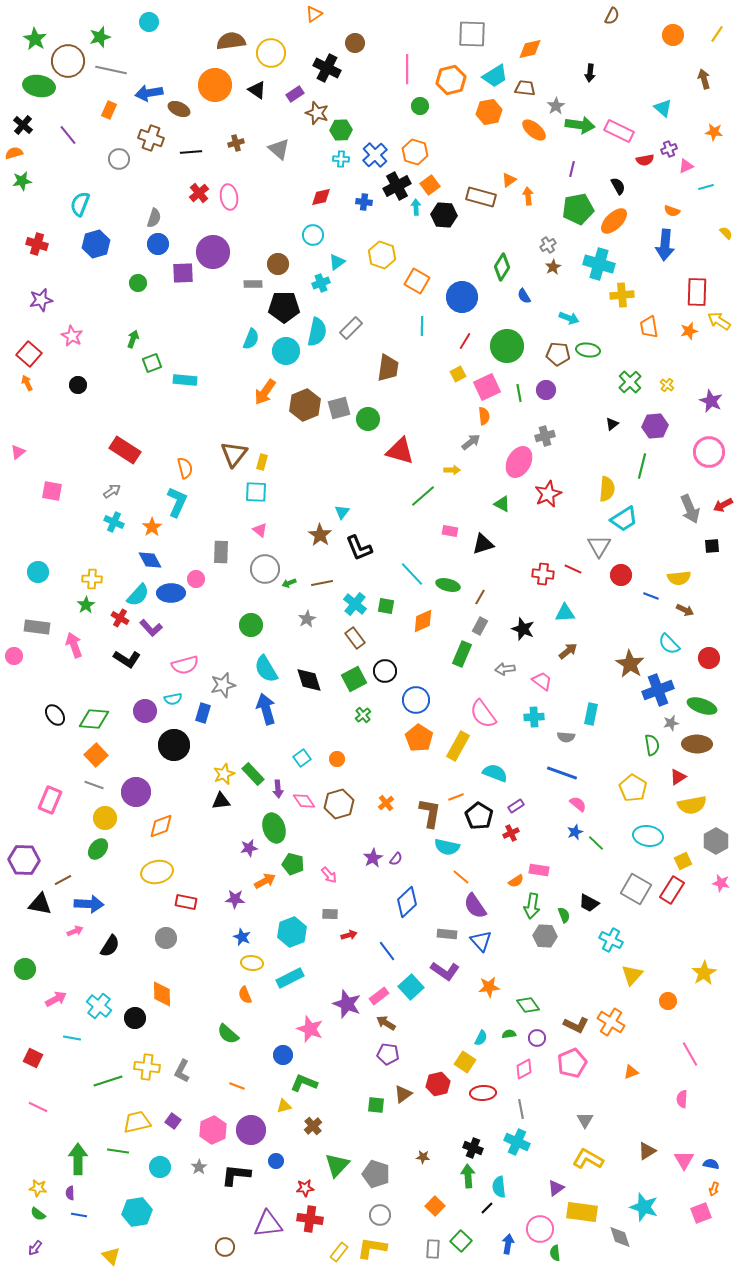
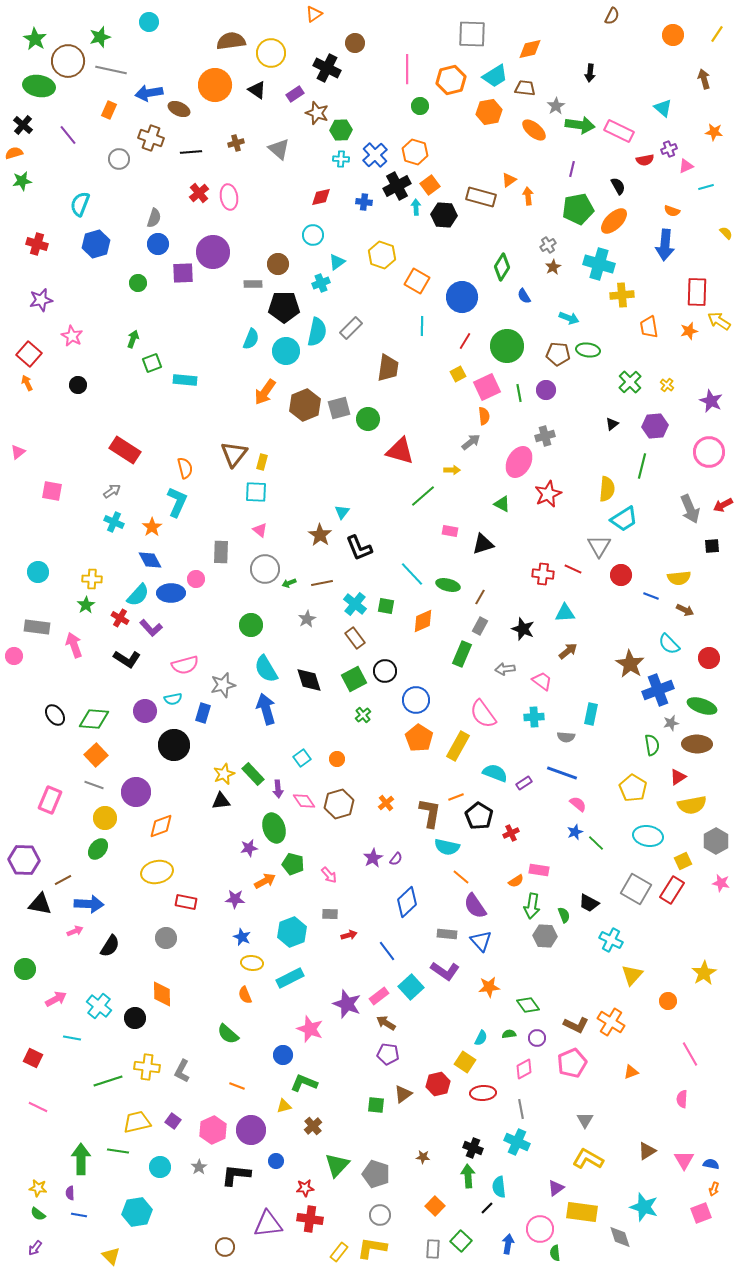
purple rectangle at (516, 806): moved 8 px right, 23 px up
green arrow at (78, 1159): moved 3 px right
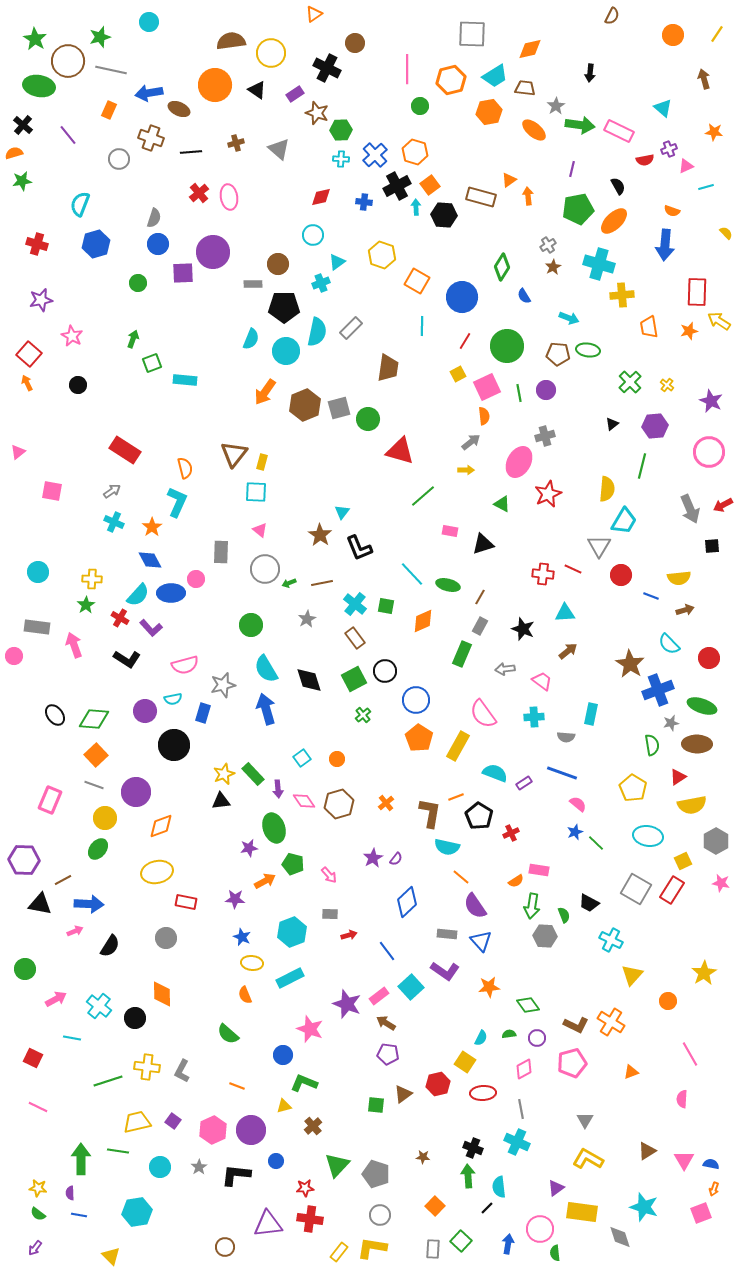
yellow arrow at (452, 470): moved 14 px right
cyan trapezoid at (624, 519): moved 2 px down; rotated 28 degrees counterclockwise
brown arrow at (685, 610): rotated 42 degrees counterclockwise
pink pentagon at (572, 1063): rotated 8 degrees clockwise
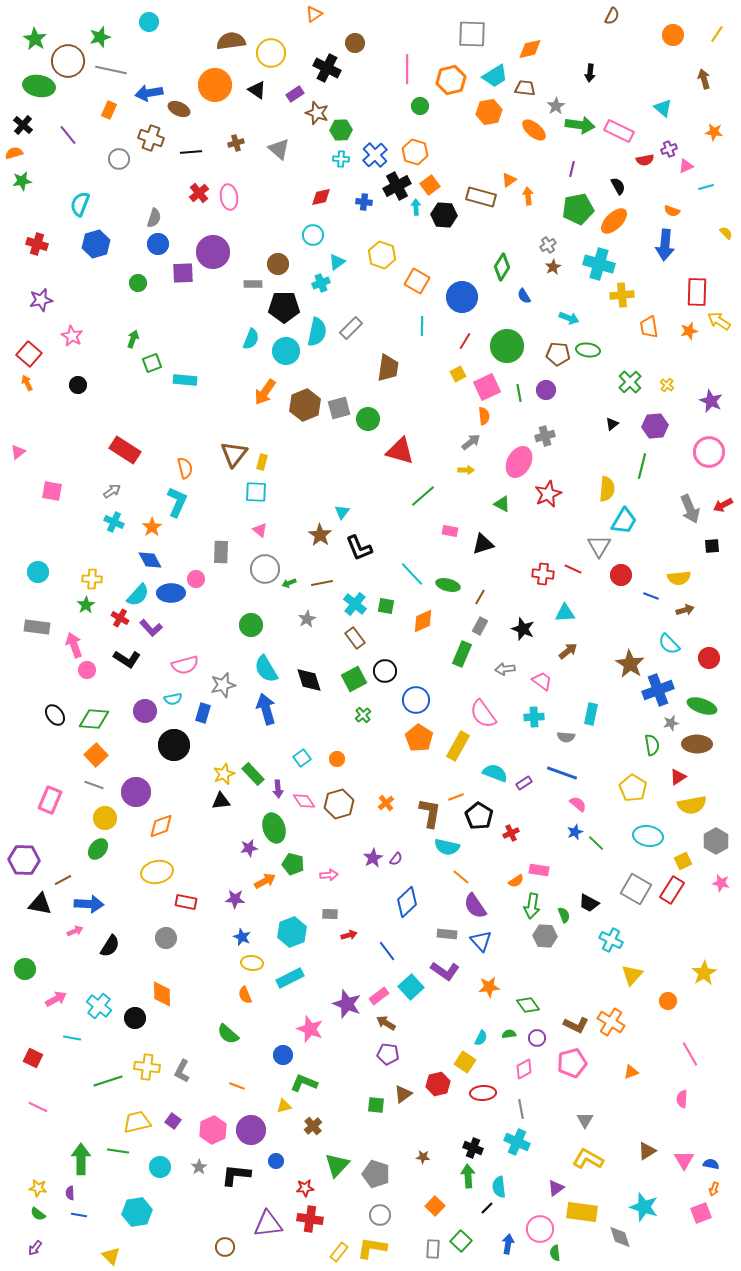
pink circle at (14, 656): moved 73 px right, 14 px down
pink arrow at (329, 875): rotated 54 degrees counterclockwise
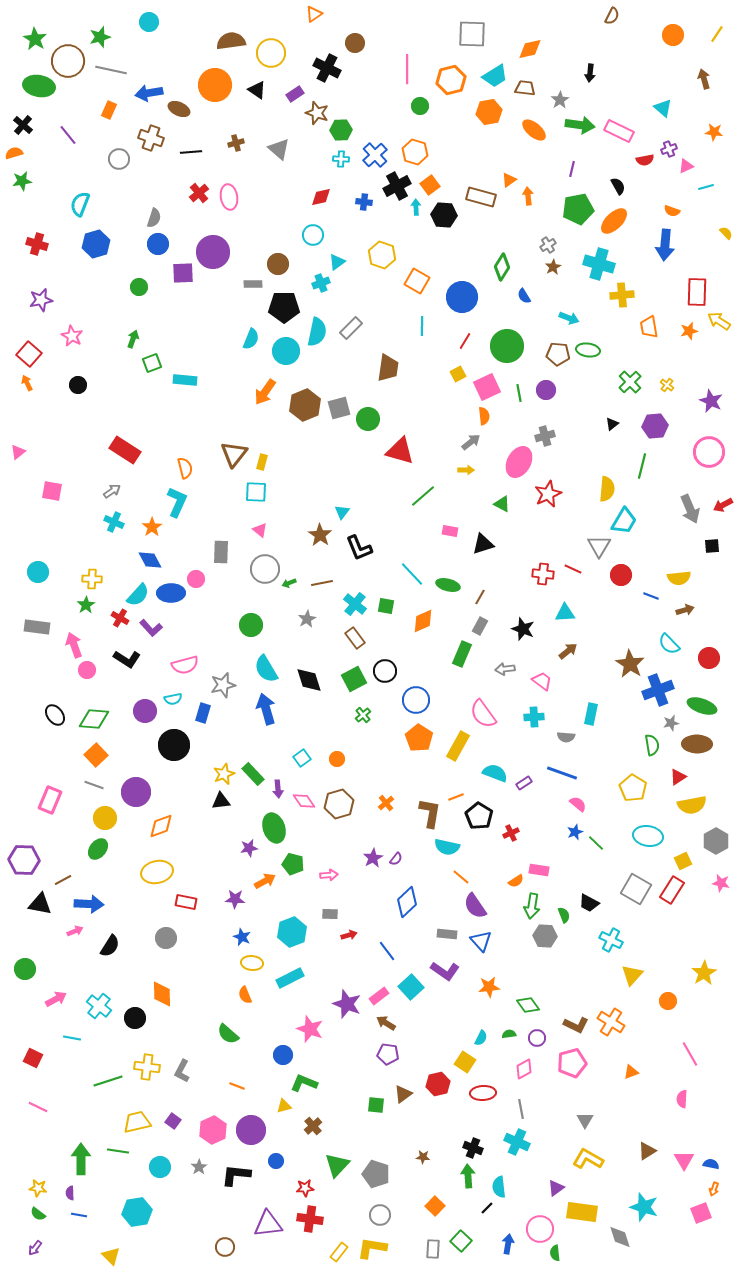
gray star at (556, 106): moved 4 px right, 6 px up
green circle at (138, 283): moved 1 px right, 4 px down
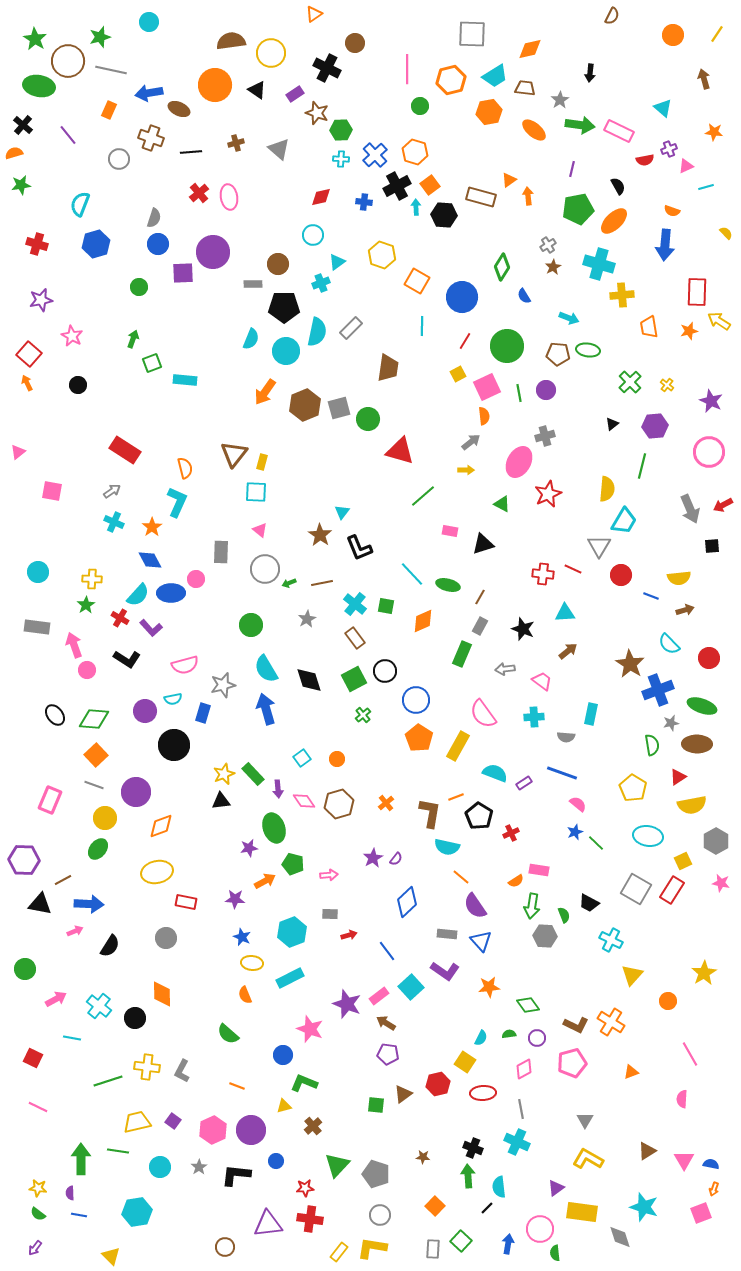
green star at (22, 181): moved 1 px left, 4 px down
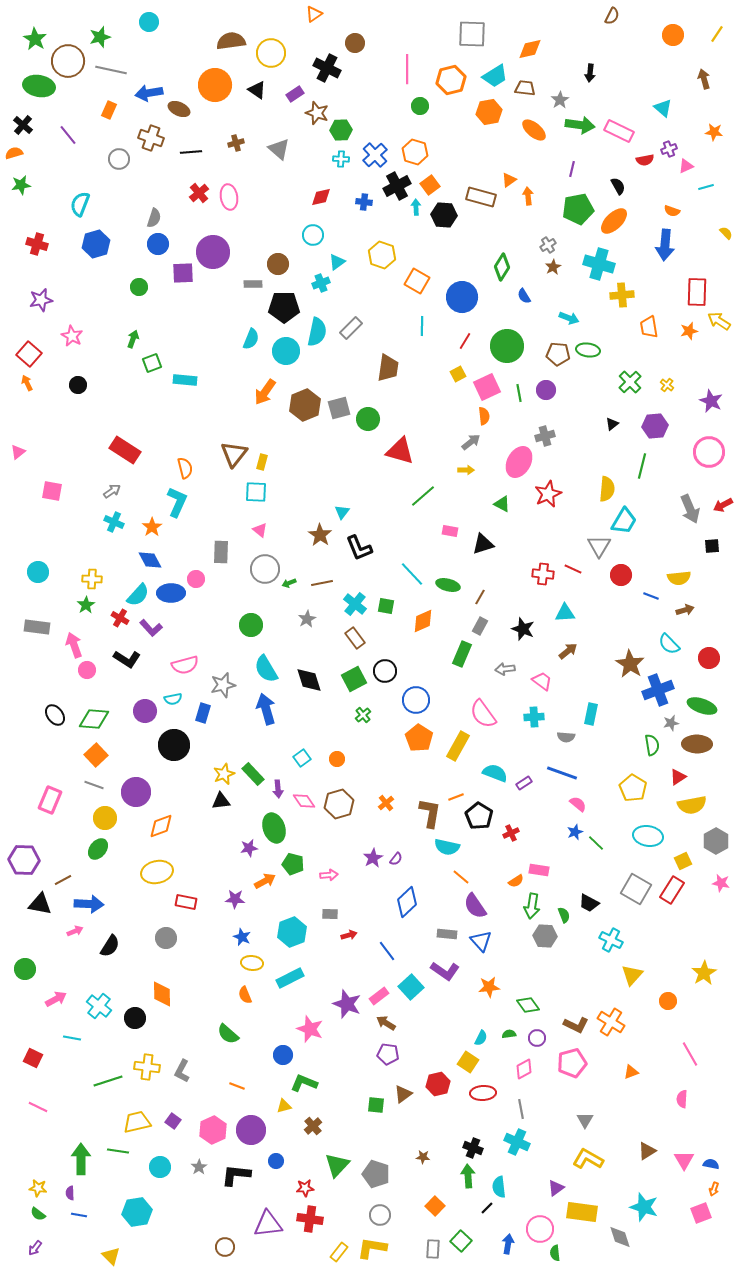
yellow square at (465, 1062): moved 3 px right
